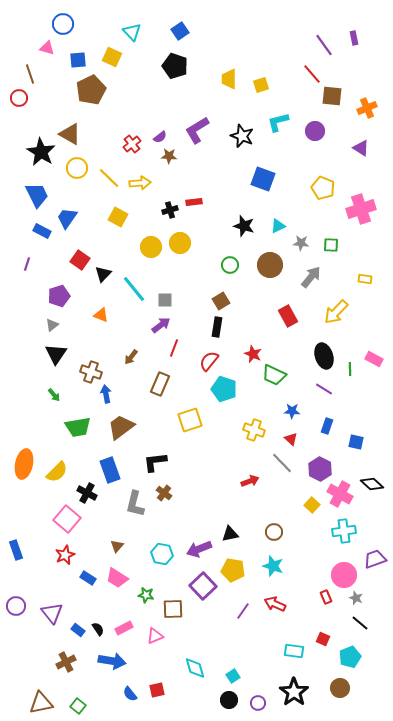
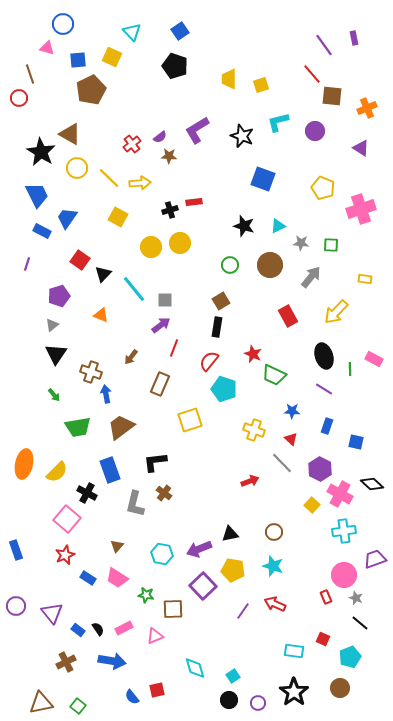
blue semicircle at (130, 694): moved 2 px right, 3 px down
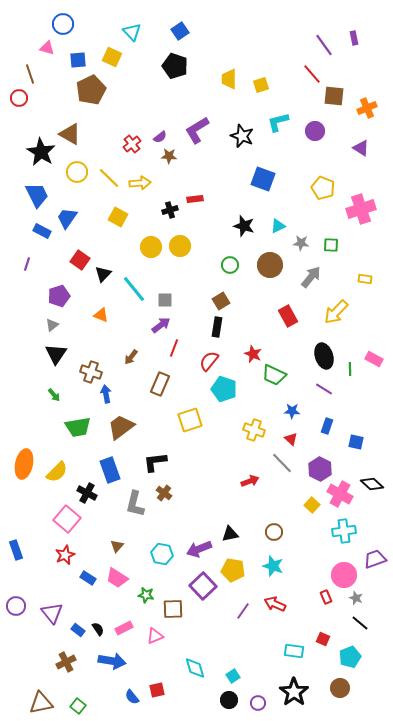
brown square at (332, 96): moved 2 px right
yellow circle at (77, 168): moved 4 px down
red rectangle at (194, 202): moved 1 px right, 3 px up
yellow circle at (180, 243): moved 3 px down
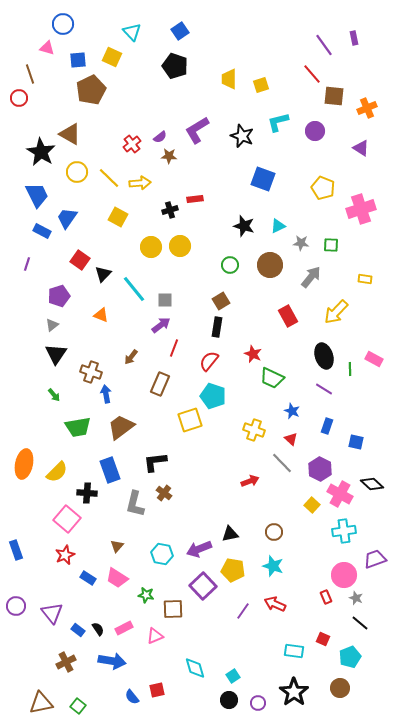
green trapezoid at (274, 375): moved 2 px left, 3 px down
cyan pentagon at (224, 389): moved 11 px left, 7 px down
blue star at (292, 411): rotated 21 degrees clockwise
black cross at (87, 493): rotated 24 degrees counterclockwise
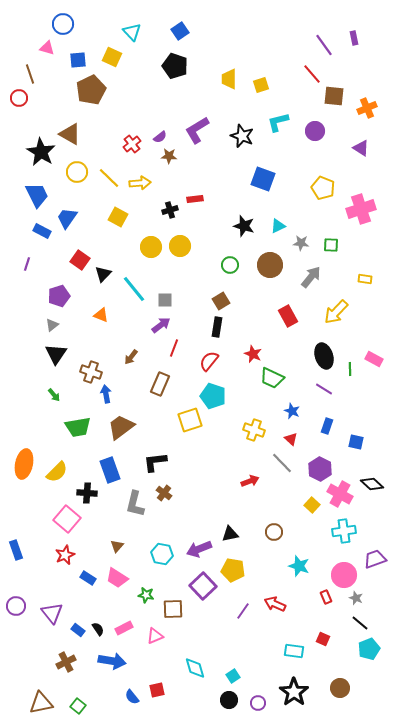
cyan star at (273, 566): moved 26 px right
cyan pentagon at (350, 657): moved 19 px right, 8 px up
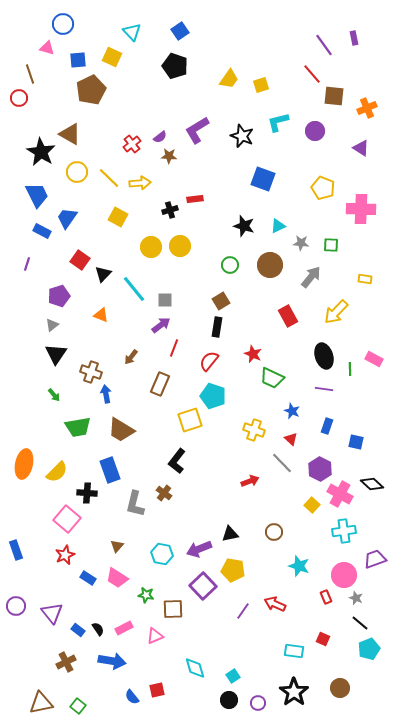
yellow trapezoid at (229, 79): rotated 145 degrees counterclockwise
pink cross at (361, 209): rotated 20 degrees clockwise
purple line at (324, 389): rotated 24 degrees counterclockwise
brown trapezoid at (121, 427): moved 3 px down; rotated 112 degrees counterclockwise
black L-shape at (155, 462): moved 22 px right, 1 px up; rotated 45 degrees counterclockwise
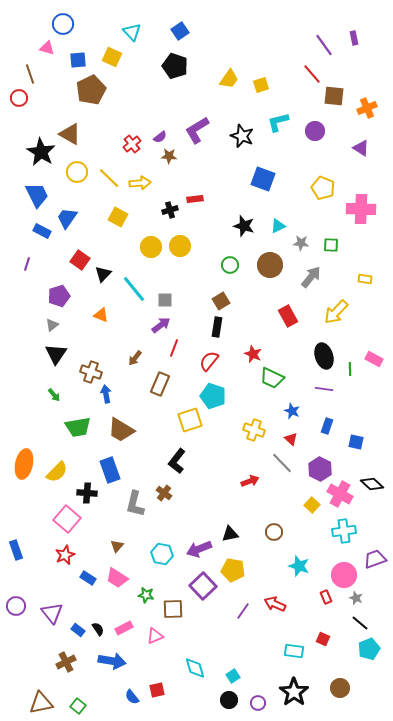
brown arrow at (131, 357): moved 4 px right, 1 px down
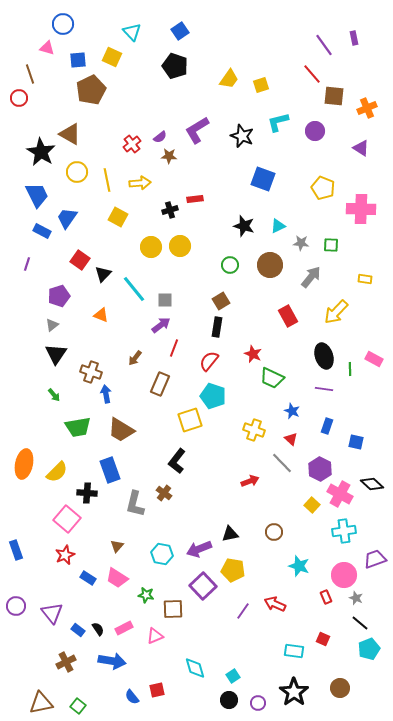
yellow line at (109, 178): moved 2 px left, 2 px down; rotated 35 degrees clockwise
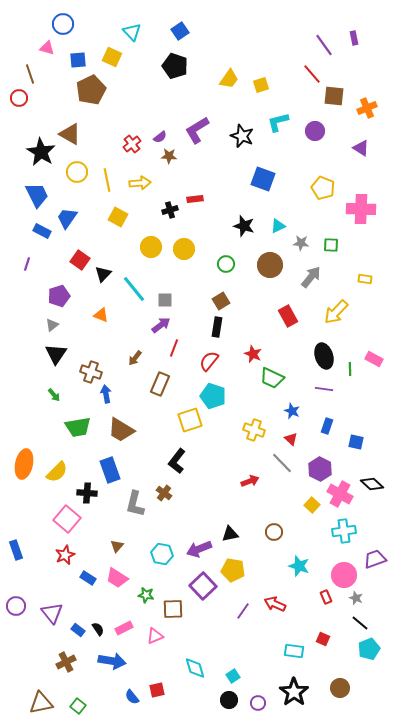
yellow circle at (180, 246): moved 4 px right, 3 px down
green circle at (230, 265): moved 4 px left, 1 px up
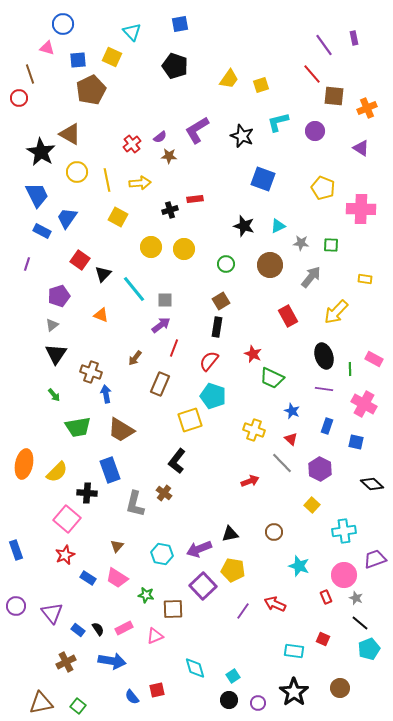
blue square at (180, 31): moved 7 px up; rotated 24 degrees clockwise
pink cross at (340, 494): moved 24 px right, 90 px up
